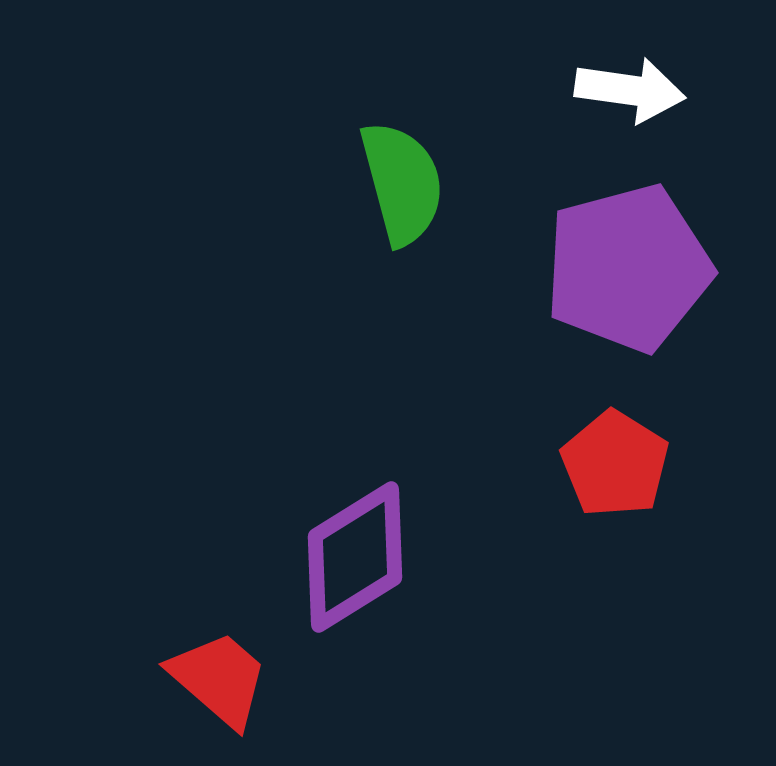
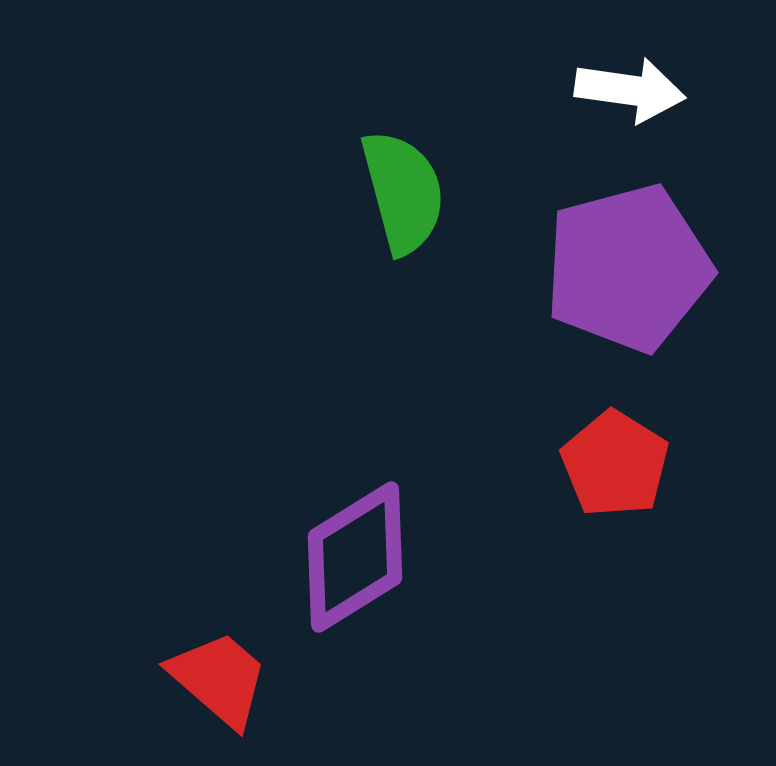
green semicircle: moved 1 px right, 9 px down
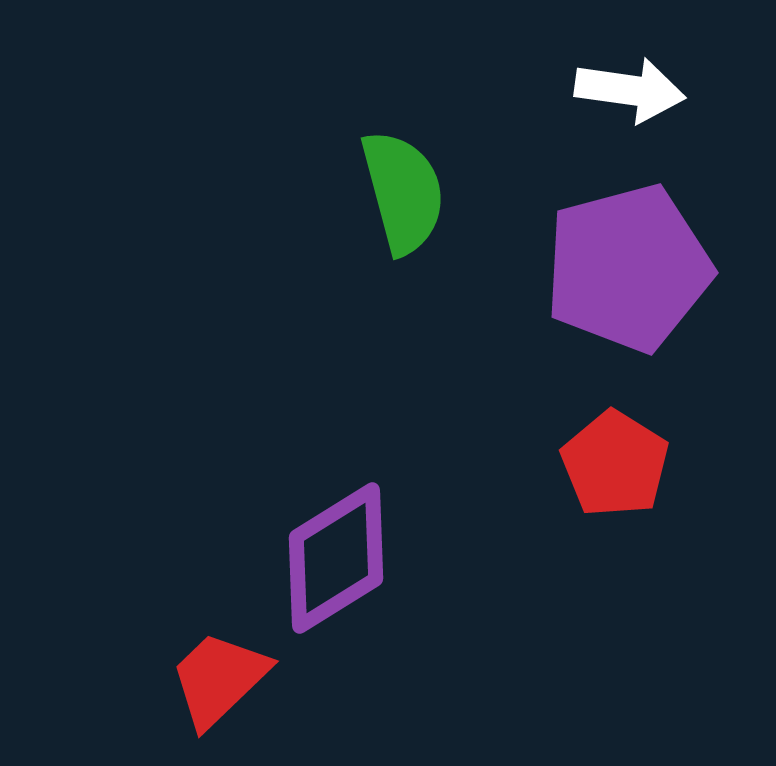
purple diamond: moved 19 px left, 1 px down
red trapezoid: rotated 85 degrees counterclockwise
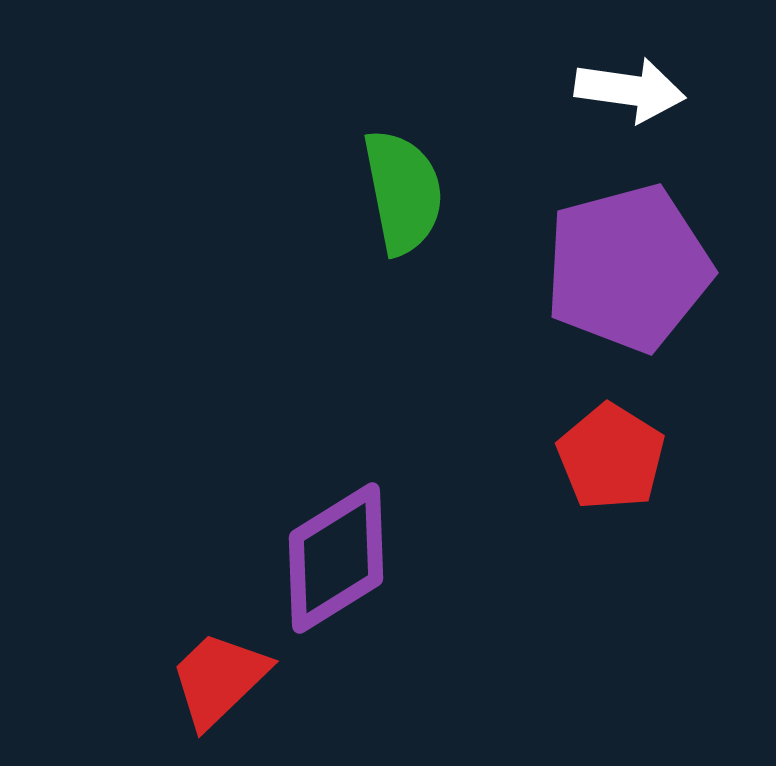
green semicircle: rotated 4 degrees clockwise
red pentagon: moved 4 px left, 7 px up
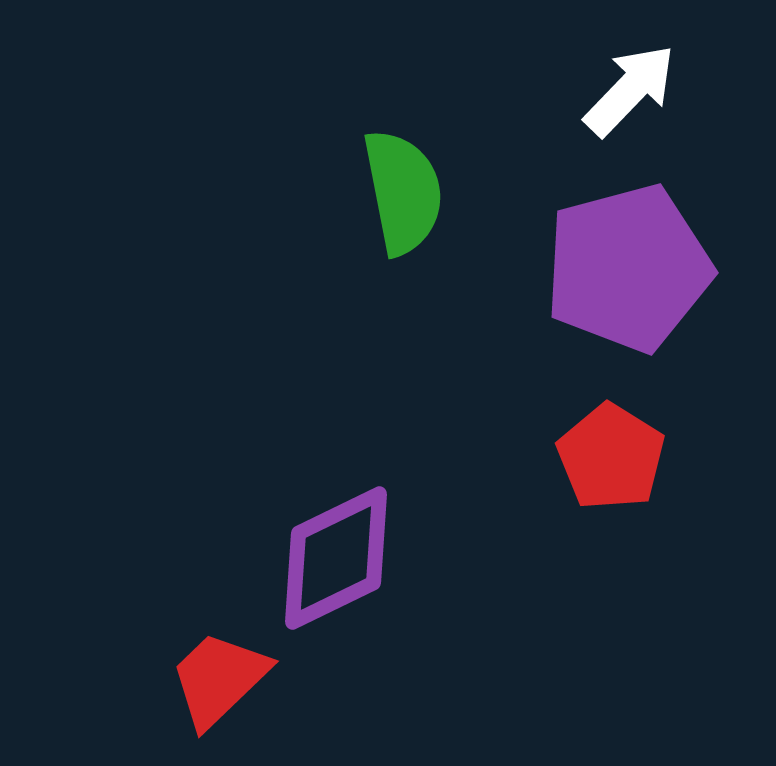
white arrow: rotated 54 degrees counterclockwise
purple diamond: rotated 6 degrees clockwise
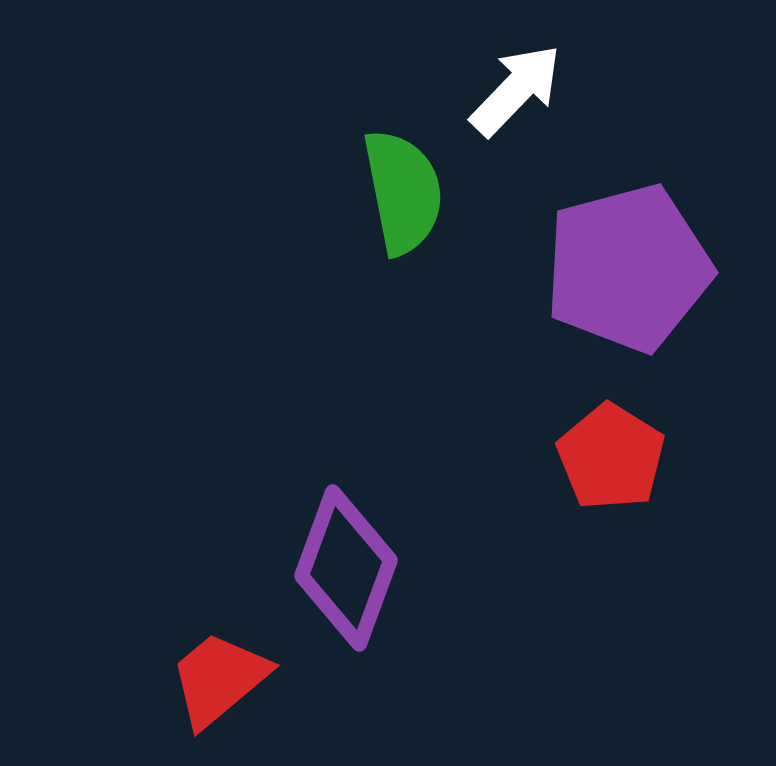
white arrow: moved 114 px left
purple diamond: moved 10 px right, 10 px down; rotated 44 degrees counterclockwise
red trapezoid: rotated 4 degrees clockwise
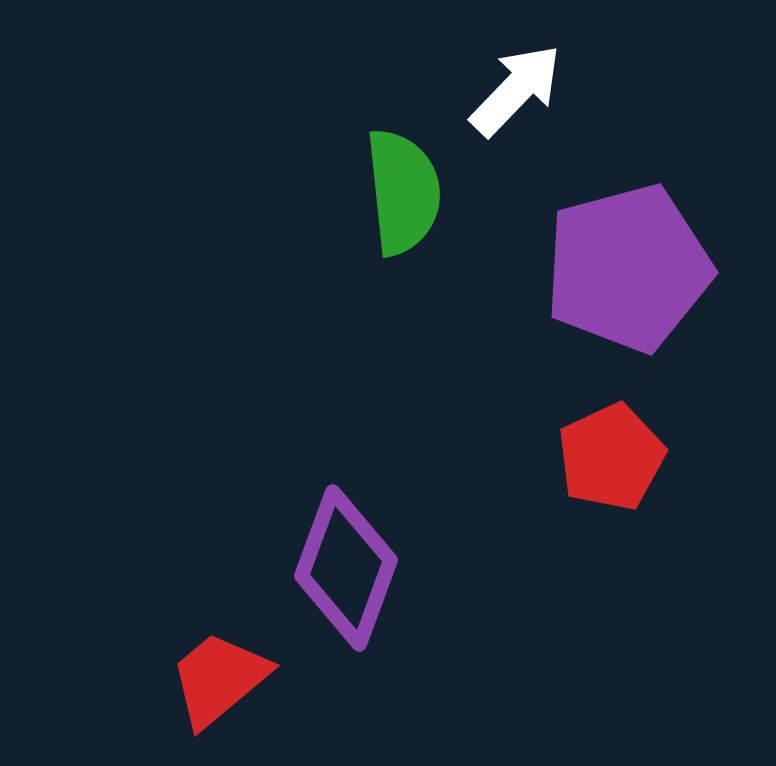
green semicircle: rotated 5 degrees clockwise
red pentagon: rotated 15 degrees clockwise
